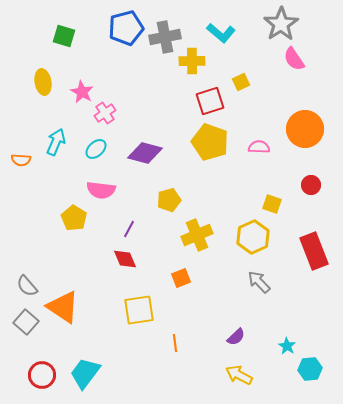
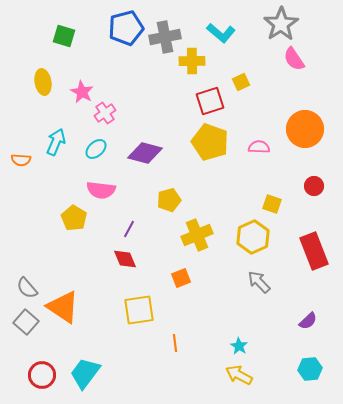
red circle at (311, 185): moved 3 px right, 1 px down
gray semicircle at (27, 286): moved 2 px down
purple semicircle at (236, 337): moved 72 px right, 16 px up
cyan star at (287, 346): moved 48 px left
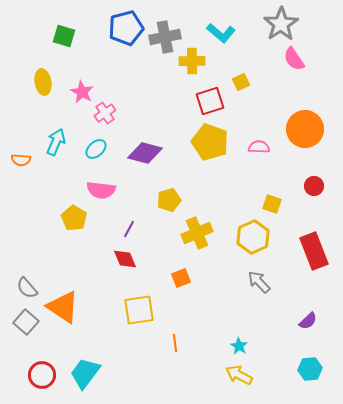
yellow cross at (197, 235): moved 2 px up
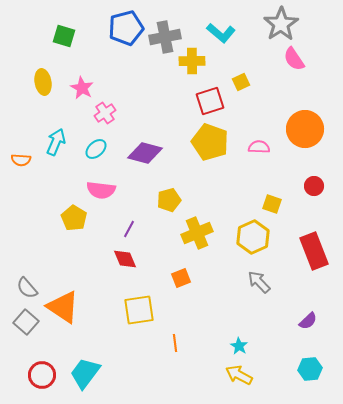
pink star at (82, 92): moved 4 px up
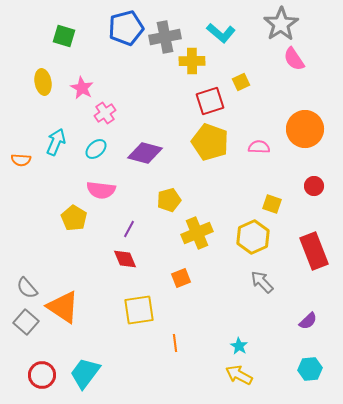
gray arrow at (259, 282): moved 3 px right
